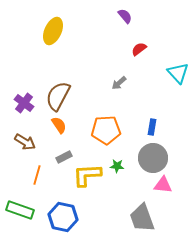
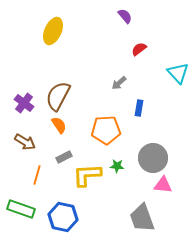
blue rectangle: moved 13 px left, 19 px up
green rectangle: moved 1 px right, 1 px up
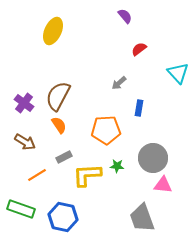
orange line: rotated 42 degrees clockwise
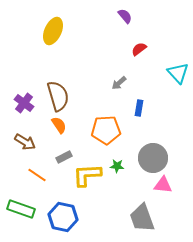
brown semicircle: rotated 136 degrees clockwise
orange line: rotated 66 degrees clockwise
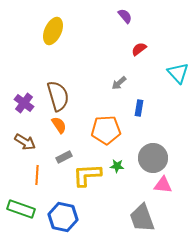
orange line: rotated 60 degrees clockwise
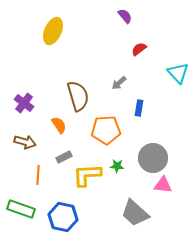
brown semicircle: moved 20 px right
brown arrow: rotated 15 degrees counterclockwise
orange line: moved 1 px right
gray trapezoid: moved 7 px left, 5 px up; rotated 28 degrees counterclockwise
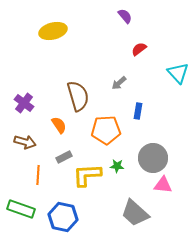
yellow ellipse: rotated 52 degrees clockwise
blue rectangle: moved 1 px left, 3 px down
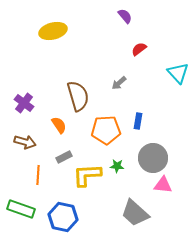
blue rectangle: moved 10 px down
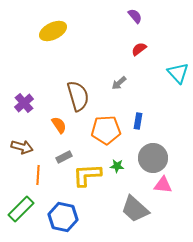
purple semicircle: moved 10 px right
yellow ellipse: rotated 12 degrees counterclockwise
purple cross: rotated 12 degrees clockwise
brown arrow: moved 3 px left, 5 px down
green rectangle: rotated 64 degrees counterclockwise
gray trapezoid: moved 4 px up
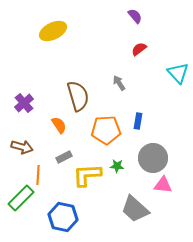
gray arrow: rotated 98 degrees clockwise
green rectangle: moved 11 px up
